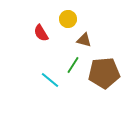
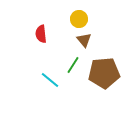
yellow circle: moved 11 px right
red semicircle: moved 1 px down; rotated 24 degrees clockwise
brown triangle: rotated 35 degrees clockwise
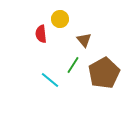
yellow circle: moved 19 px left
brown pentagon: rotated 24 degrees counterclockwise
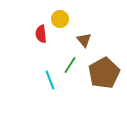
green line: moved 3 px left
cyan line: rotated 30 degrees clockwise
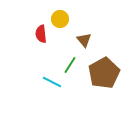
cyan line: moved 2 px right, 2 px down; rotated 42 degrees counterclockwise
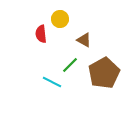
brown triangle: rotated 21 degrees counterclockwise
green line: rotated 12 degrees clockwise
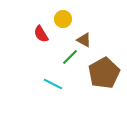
yellow circle: moved 3 px right
red semicircle: rotated 24 degrees counterclockwise
green line: moved 8 px up
cyan line: moved 1 px right, 2 px down
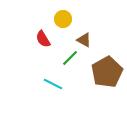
red semicircle: moved 2 px right, 5 px down
green line: moved 1 px down
brown pentagon: moved 3 px right, 1 px up
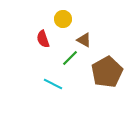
red semicircle: rotated 12 degrees clockwise
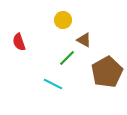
yellow circle: moved 1 px down
red semicircle: moved 24 px left, 3 px down
green line: moved 3 px left
